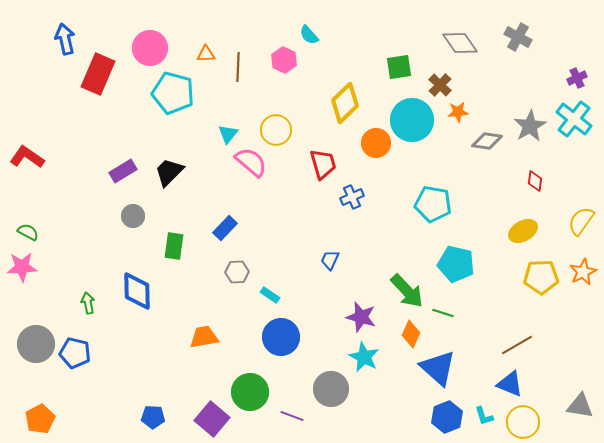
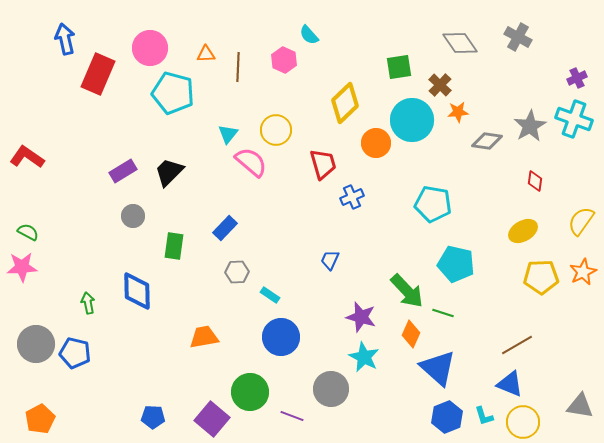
cyan cross at (574, 119): rotated 18 degrees counterclockwise
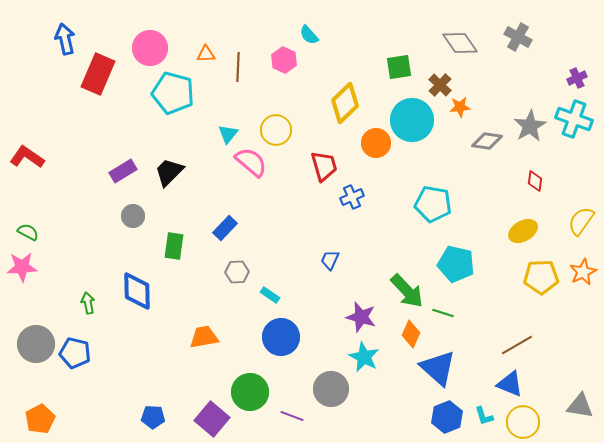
orange star at (458, 112): moved 2 px right, 5 px up
red trapezoid at (323, 164): moved 1 px right, 2 px down
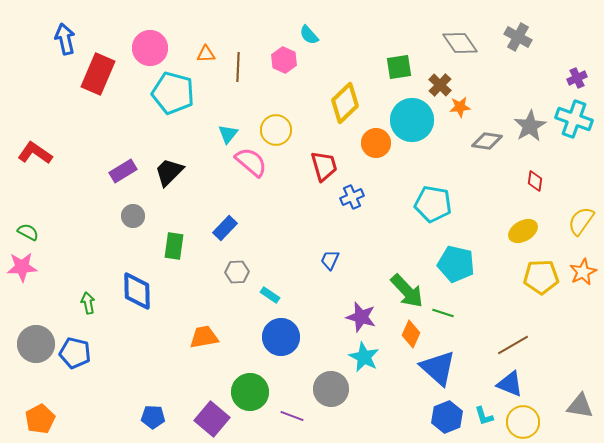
red L-shape at (27, 157): moved 8 px right, 4 px up
brown line at (517, 345): moved 4 px left
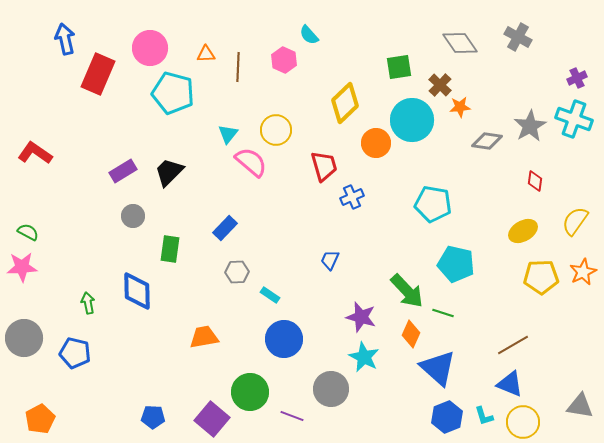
yellow semicircle at (581, 221): moved 6 px left
green rectangle at (174, 246): moved 4 px left, 3 px down
blue circle at (281, 337): moved 3 px right, 2 px down
gray circle at (36, 344): moved 12 px left, 6 px up
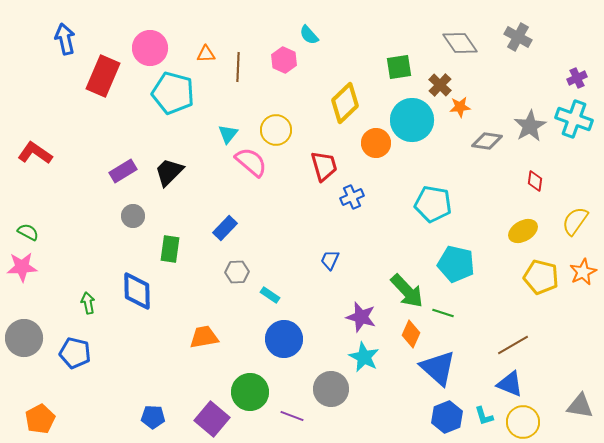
red rectangle at (98, 74): moved 5 px right, 2 px down
yellow pentagon at (541, 277): rotated 16 degrees clockwise
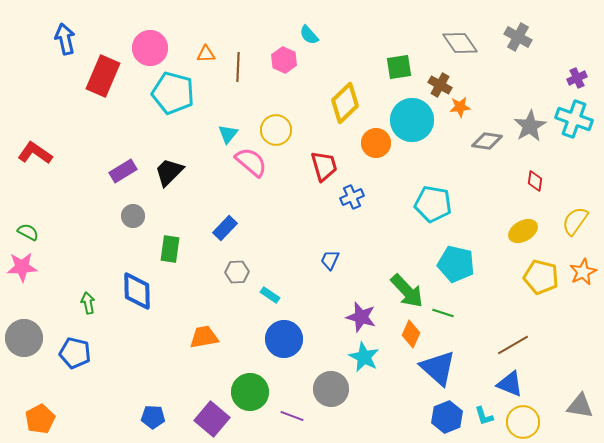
brown cross at (440, 85): rotated 15 degrees counterclockwise
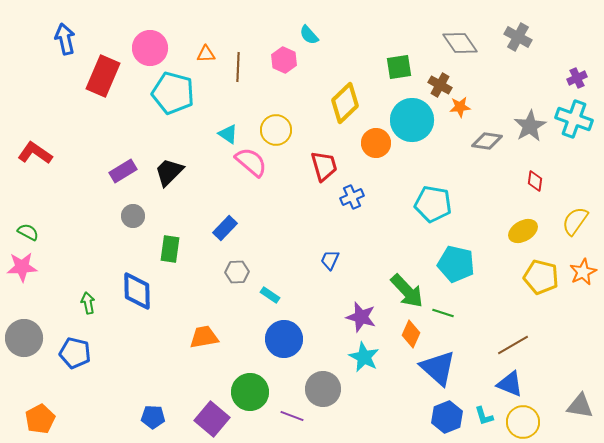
cyan triangle at (228, 134): rotated 35 degrees counterclockwise
gray circle at (331, 389): moved 8 px left
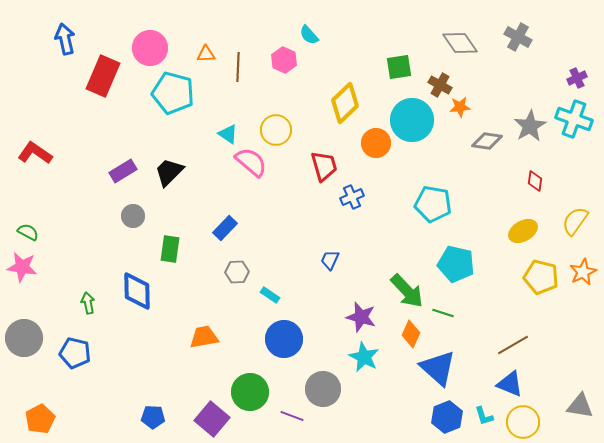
pink star at (22, 267): rotated 12 degrees clockwise
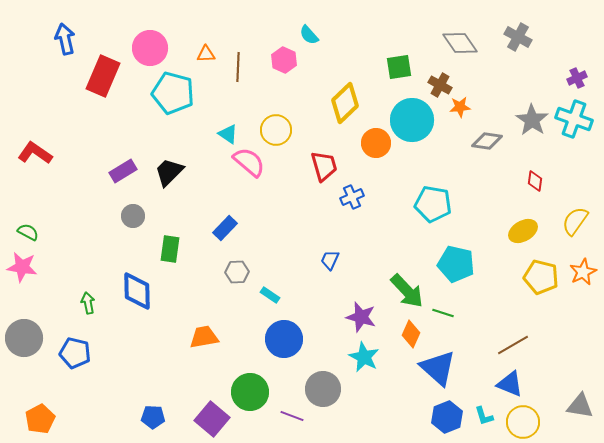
gray star at (530, 126): moved 2 px right, 6 px up; rotated 8 degrees counterclockwise
pink semicircle at (251, 162): moved 2 px left
